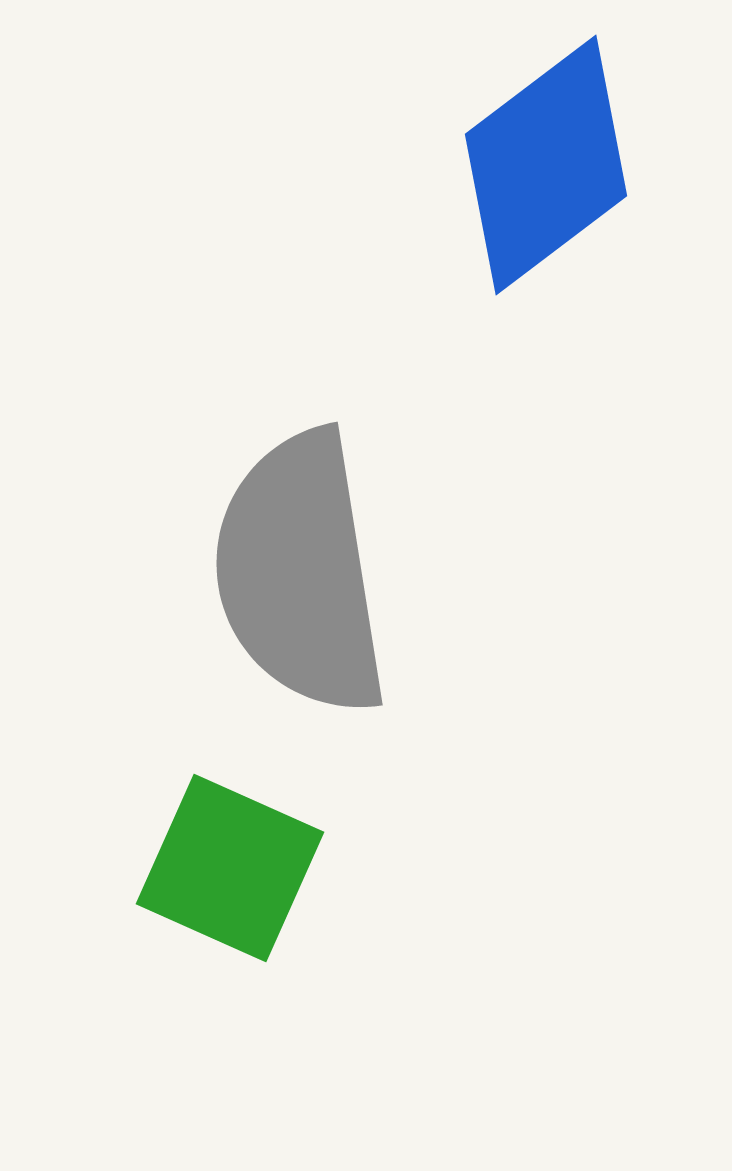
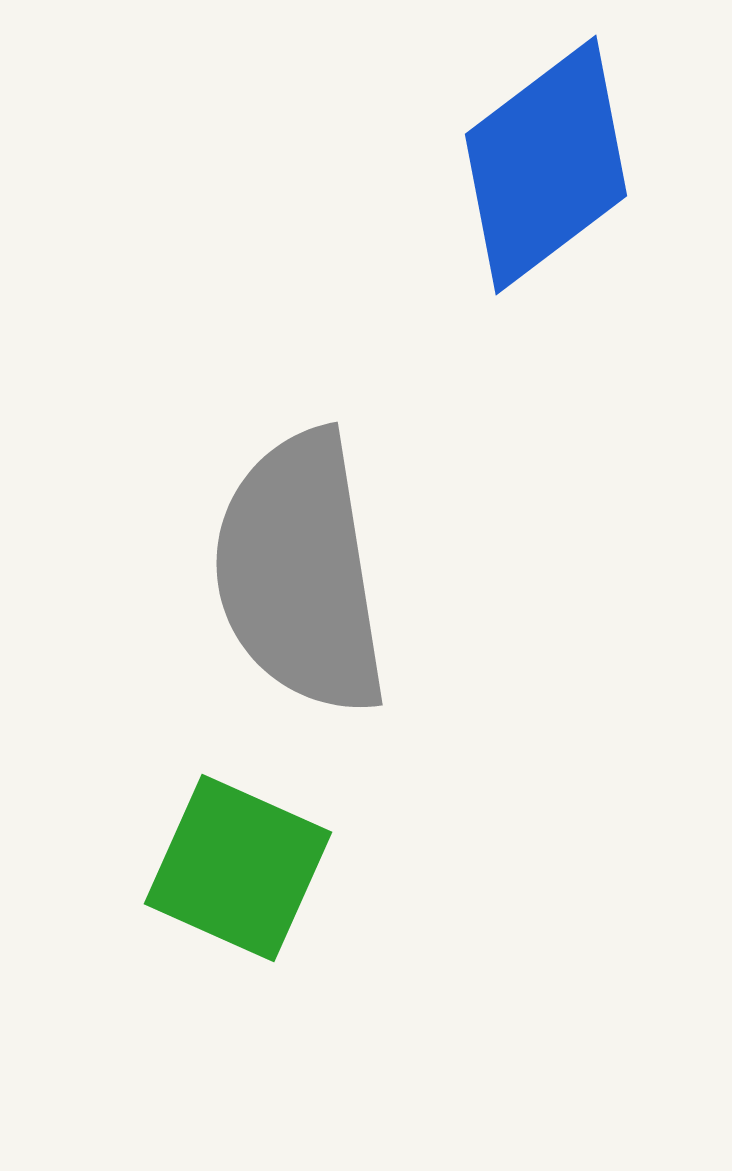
green square: moved 8 px right
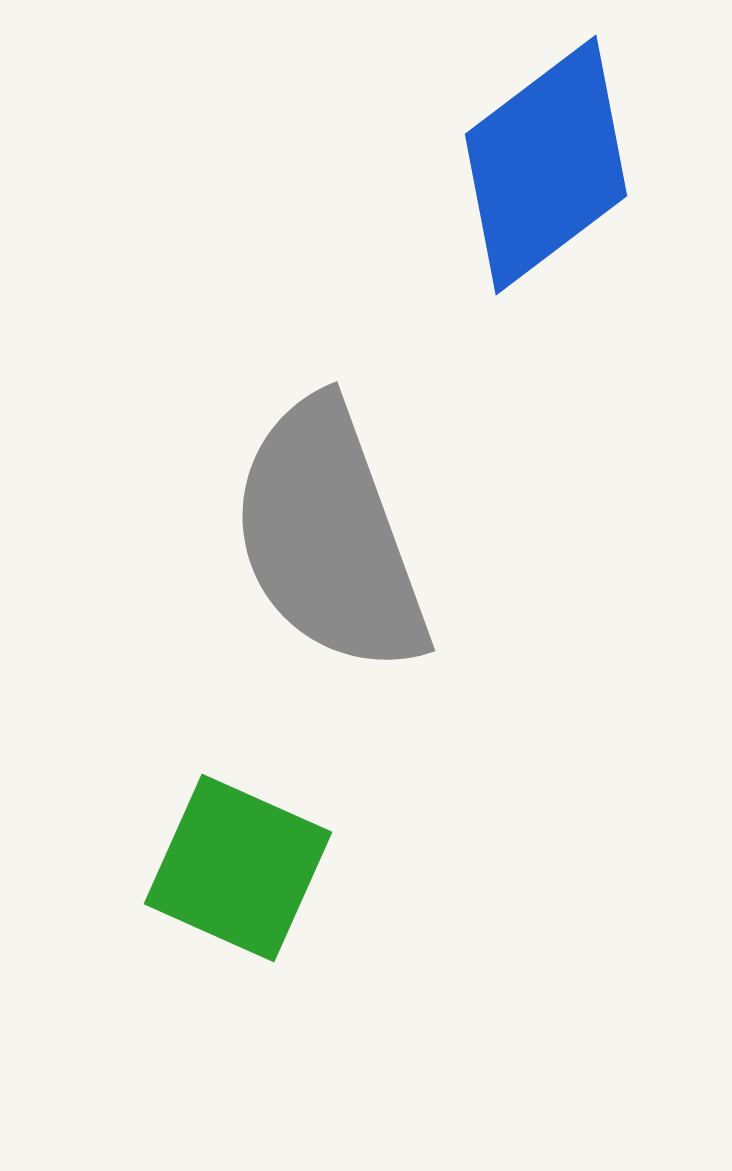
gray semicircle: moved 29 px right, 36 px up; rotated 11 degrees counterclockwise
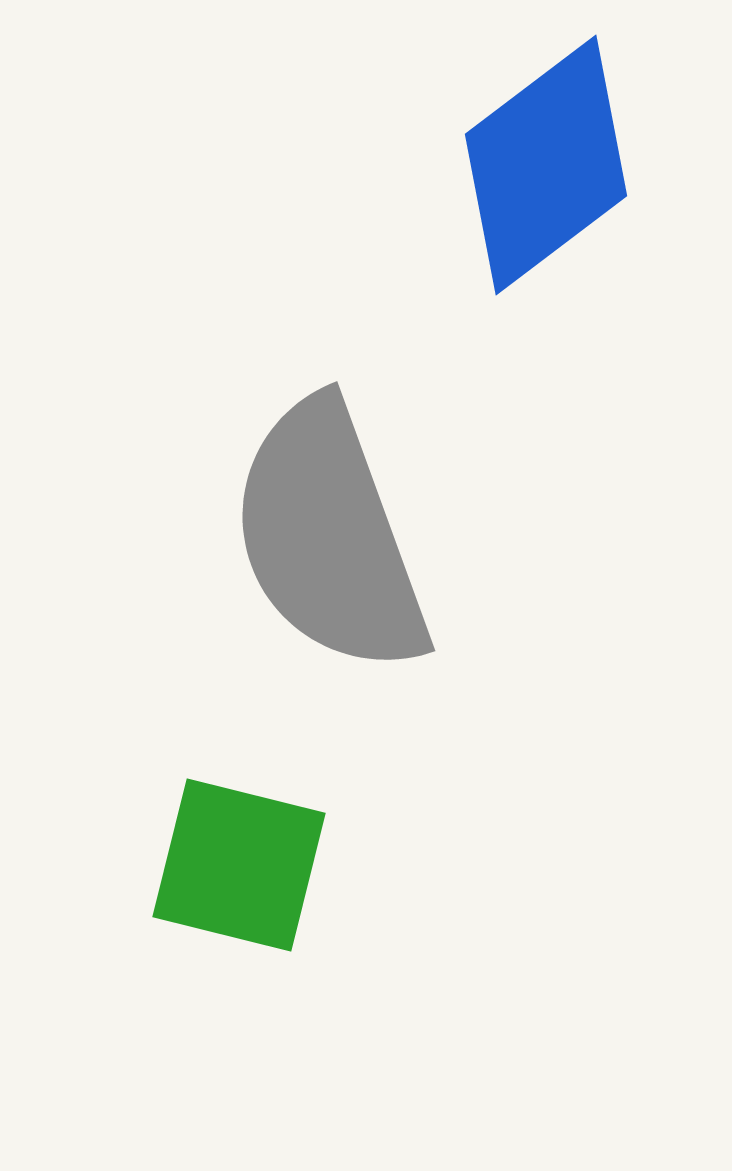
green square: moved 1 px right, 3 px up; rotated 10 degrees counterclockwise
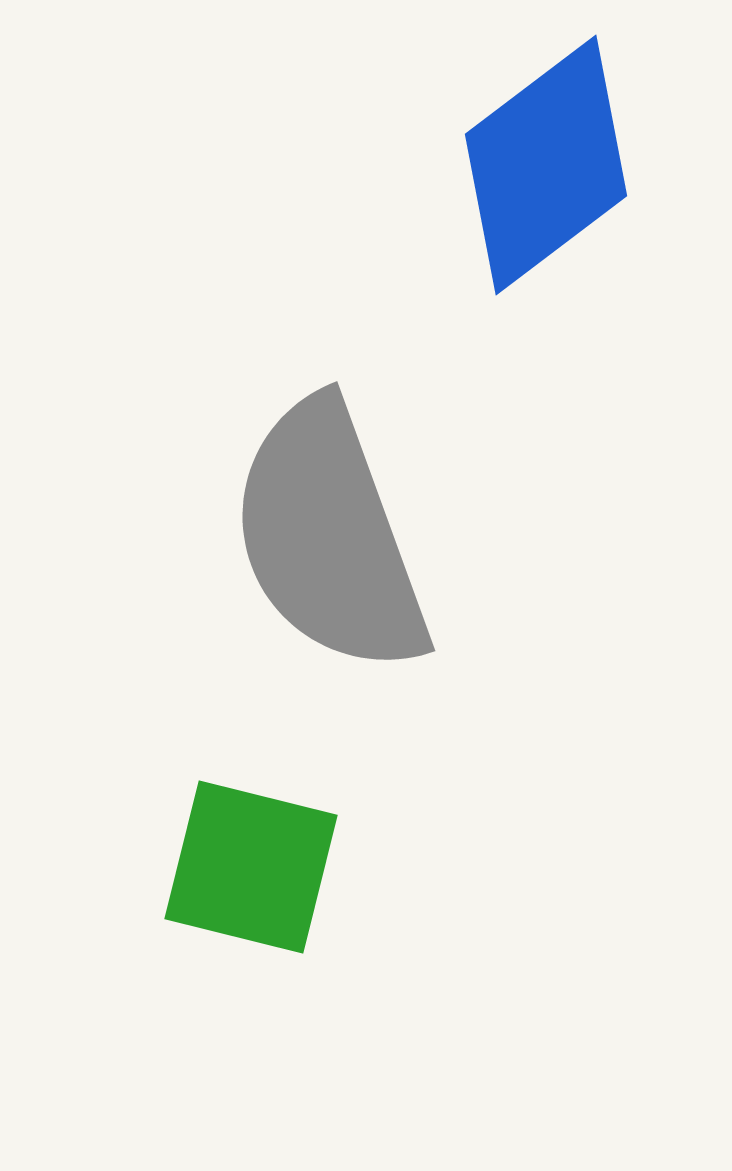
green square: moved 12 px right, 2 px down
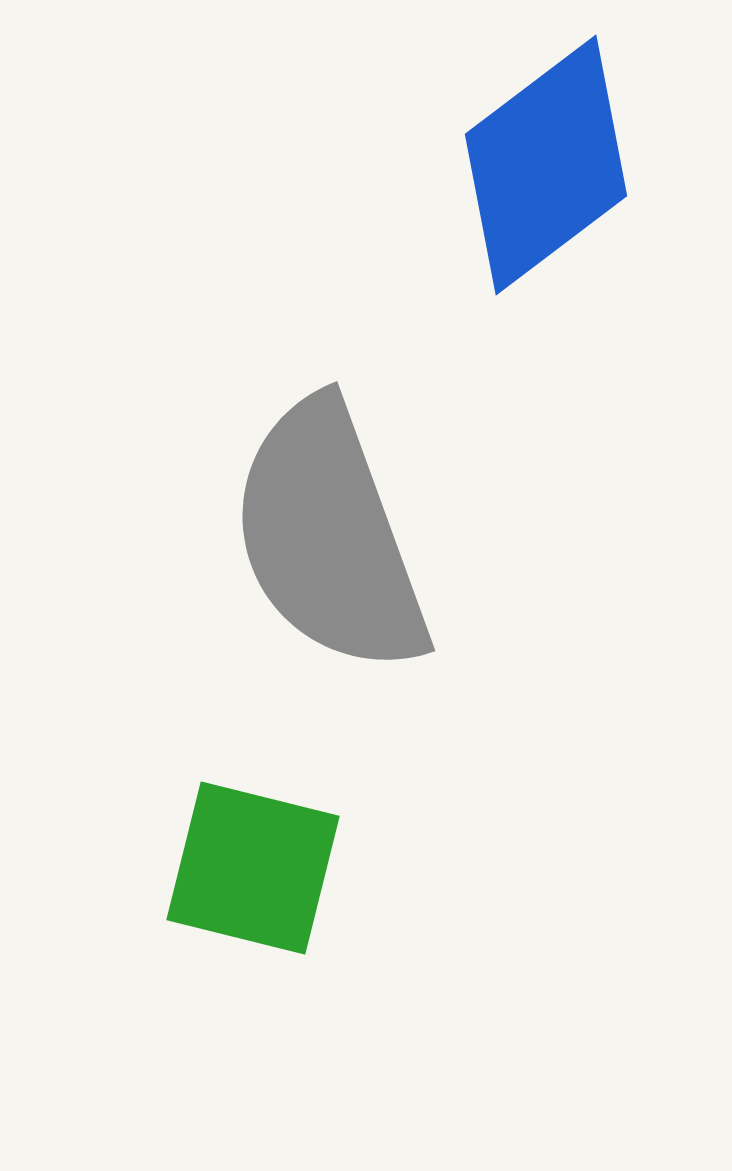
green square: moved 2 px right, 1 px down
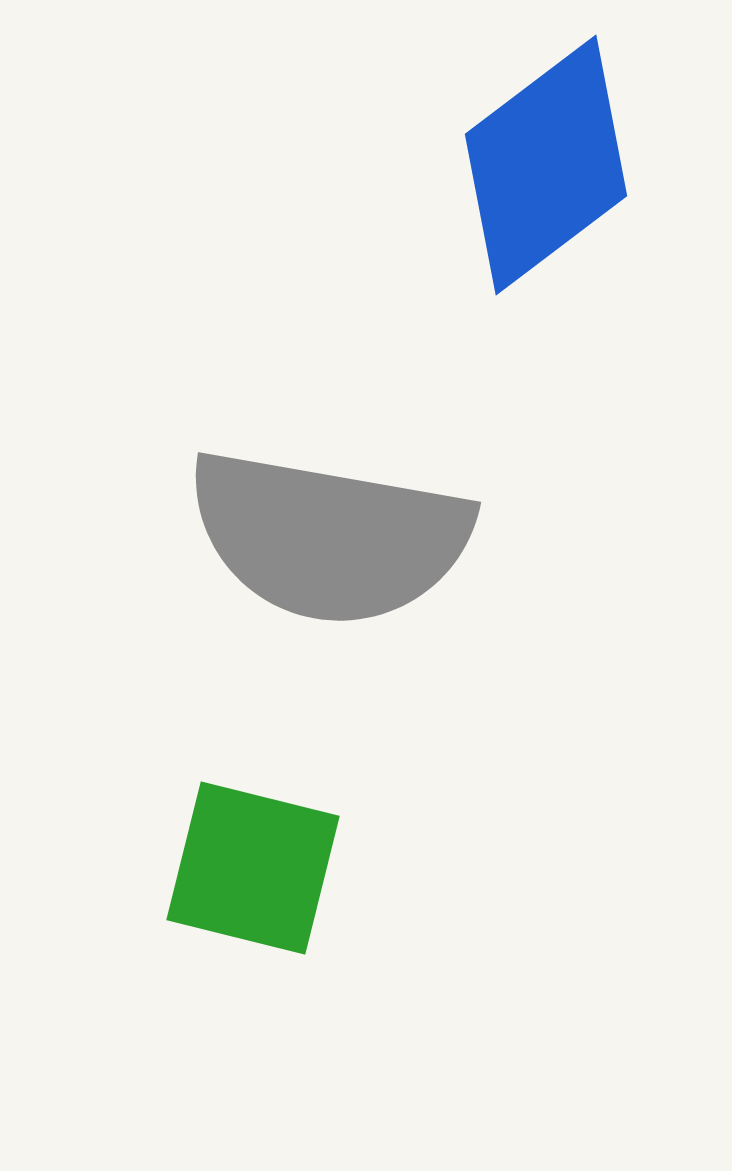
gray semicircle: rotated 60 degrees counterclockwise
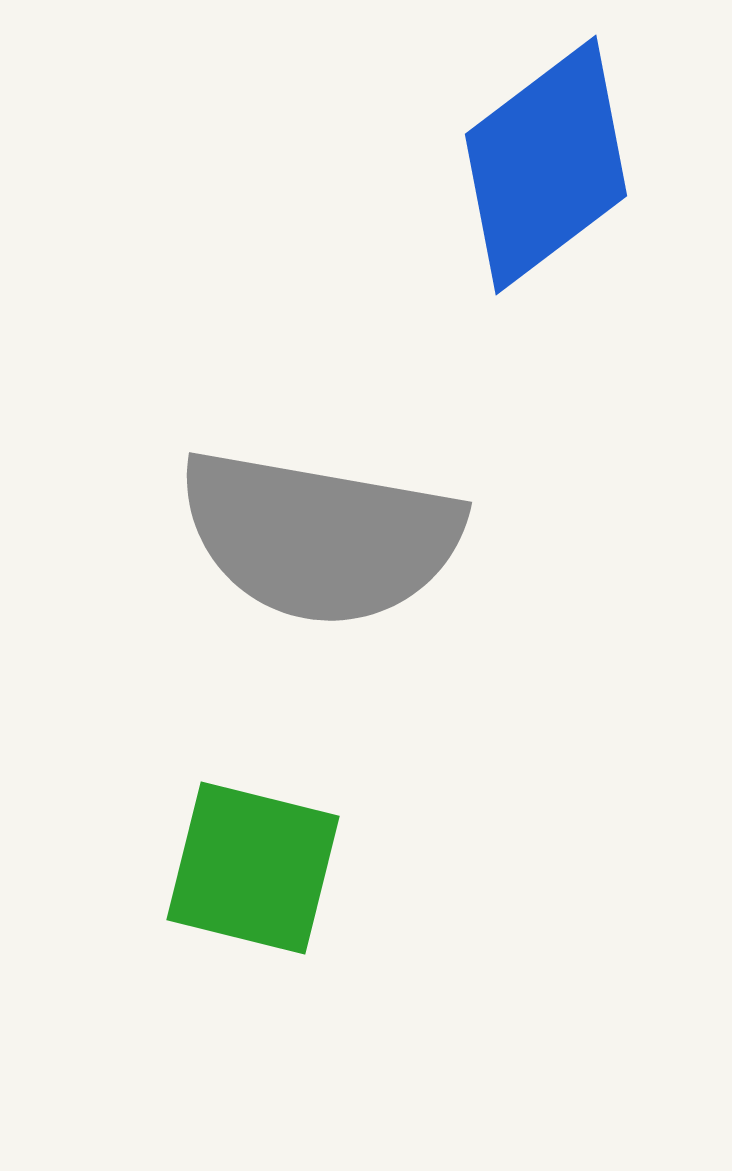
gray semicircle: moved 9 px left
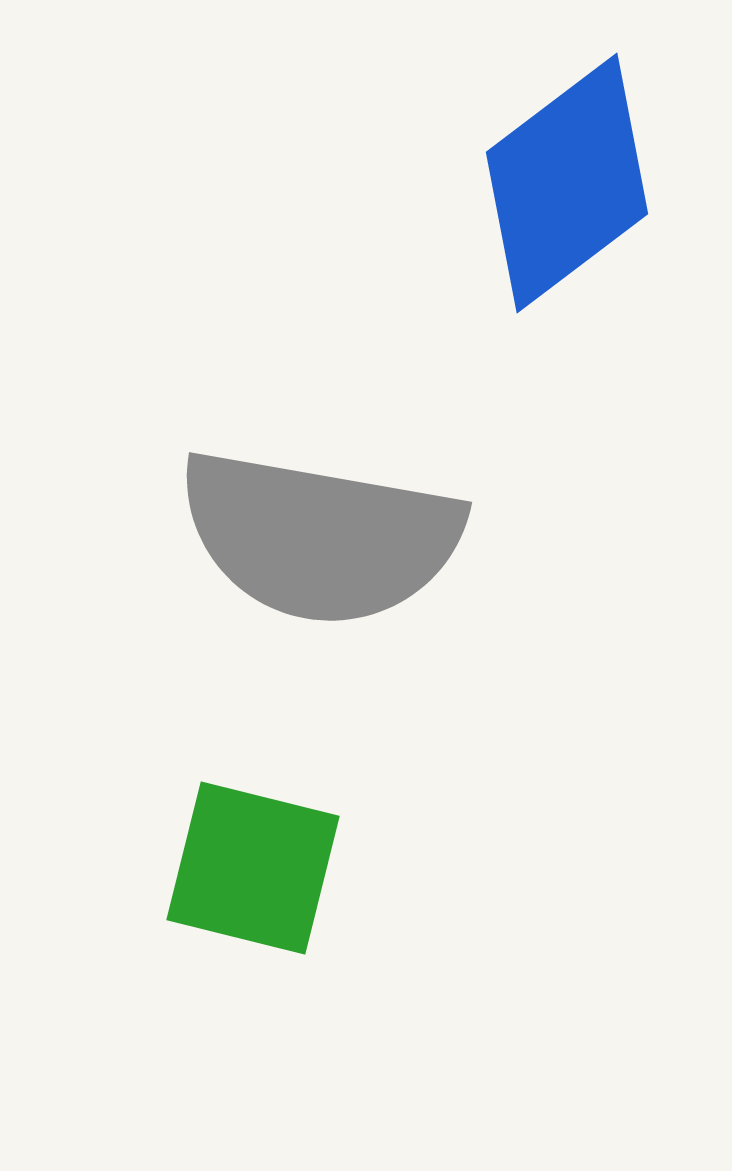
blue diamond: moved 21 px right, 18 px down
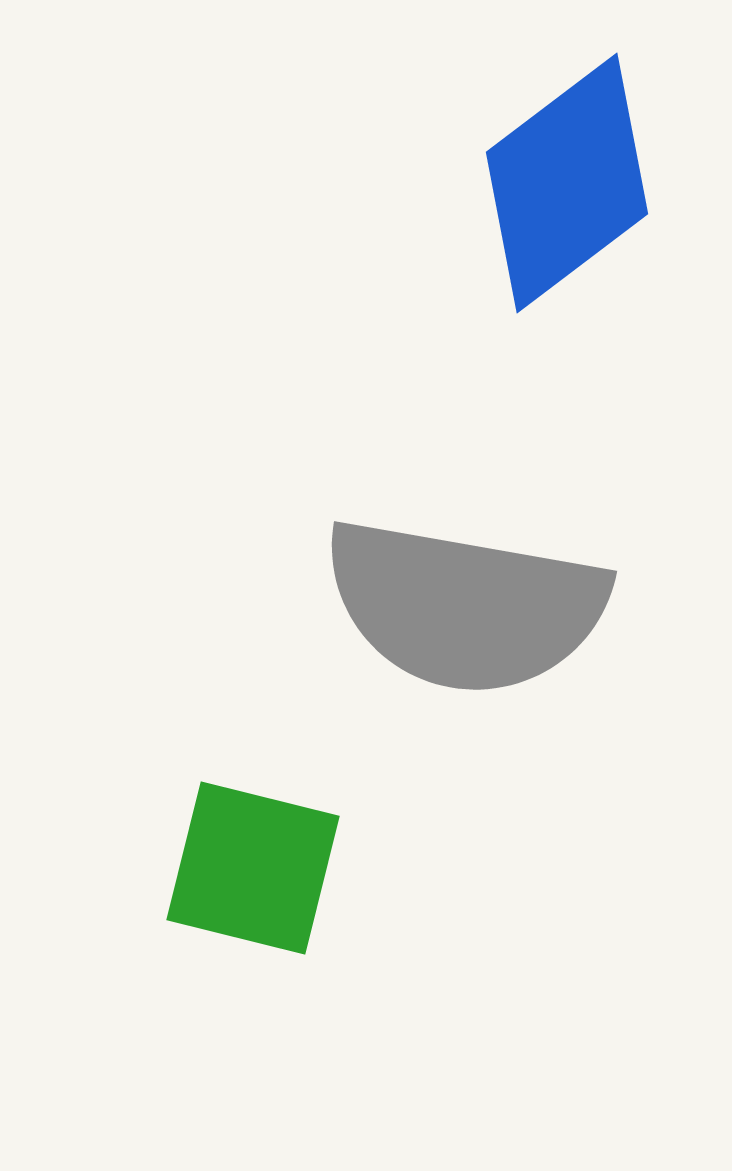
gray semicircle: moved 145 px right, 69 px down
